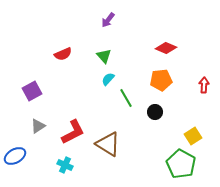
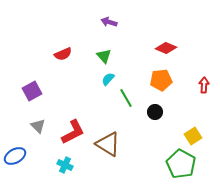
purple arrow: moved 1 px right, 2 px down; rotated 70 degrees clockwise
gray triangle: rotated 42 degrees counterclockwise
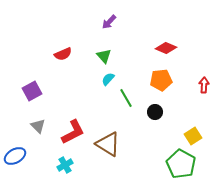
purple arrow: rotated 63 degrees counterclockwise
cyan cross: rotated 35 degrees clockwise
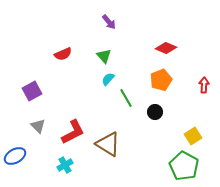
purple arrow: rotated 84 degrees counterclockwise
orange pentagon: rotated 15 degrees counterclockwise
green pentagon: moved 3 px right, 2 px down
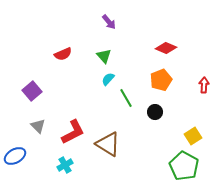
purple square: rotated 12 degrees counterclockwise
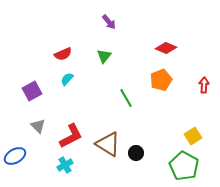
green triangle: rotated 21 degrees clockwise
cyan semicircle: moved 41 px left
purple square: rotated 12 degrees clockwise
black circle: moved 19 px left, 41 px down
red L-shape: moved 2 px left, 4 px down
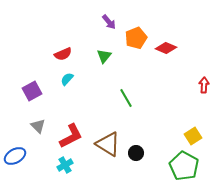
orange pentagon: moved 25 px left, 42 px up
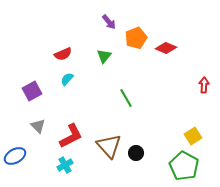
brown triangle: moved 1 px right, 2 px down; rotated 16 degrees clockwise
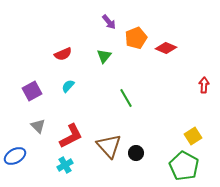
cyan semicircle: moved 1 px right, 7 px down
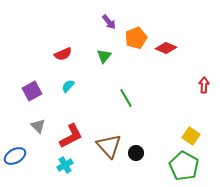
yellow square: moved 2 px left; rotated 24 degrees counterclockwise
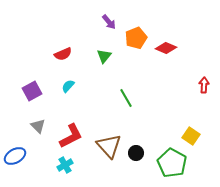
green pentagon: moved 12 px left, 3 px up
